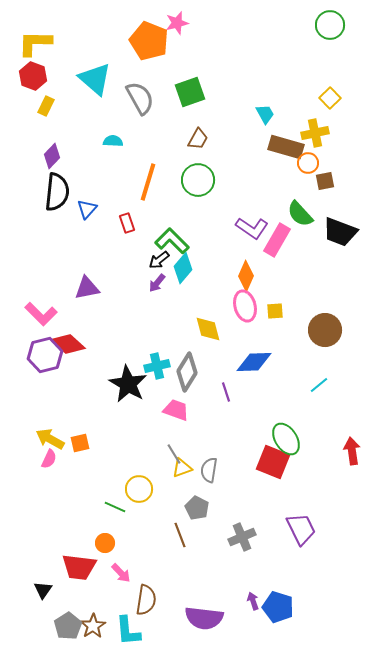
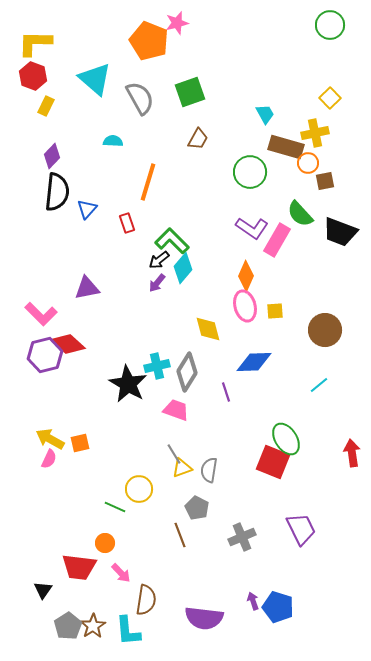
green circle at (198, 180): moved 52 px right, 8 px up
red arrow at (352, 451): moved 2 px down
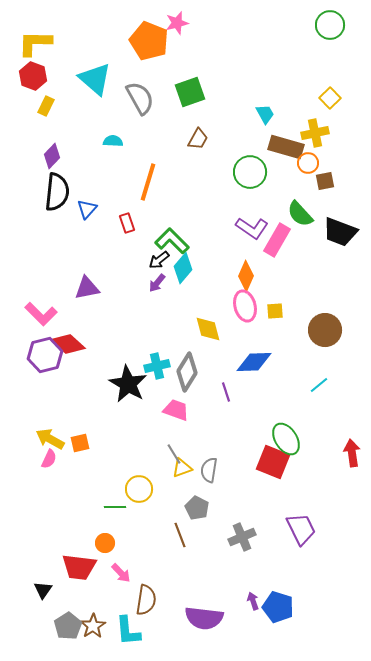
green line at (115, 507): rotated 25 degrees counterclockwise
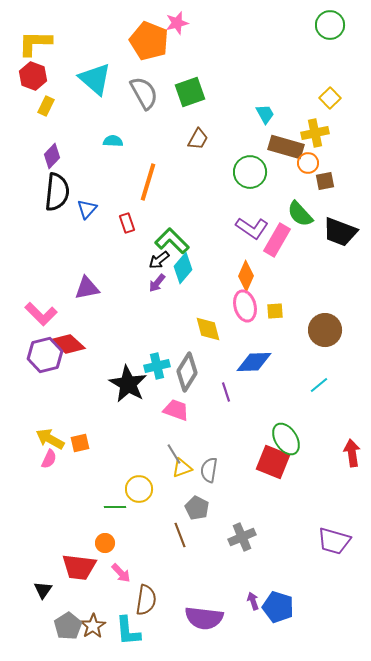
gray semicircle at (140, 98): moved 4 px right, 5 px up
purple trapezoid at (301, 529): moved 33 px right, 12 px down; rotated 132 degrees clockwise
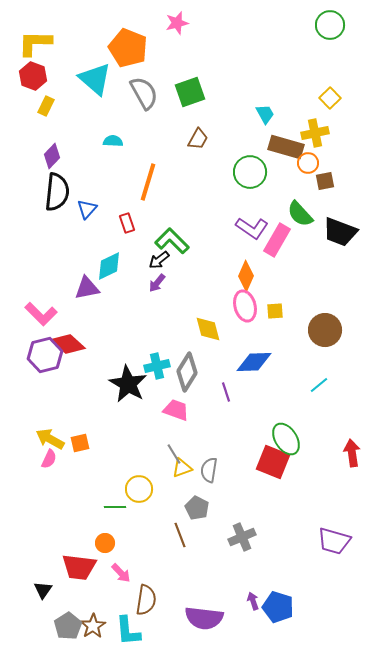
orange pentagon at (149, 41): moved 21 px left, 7 px down
cyan diamond at (183, 268): moved 74 px left, 2 px up; rotated 24 degrees clockwise
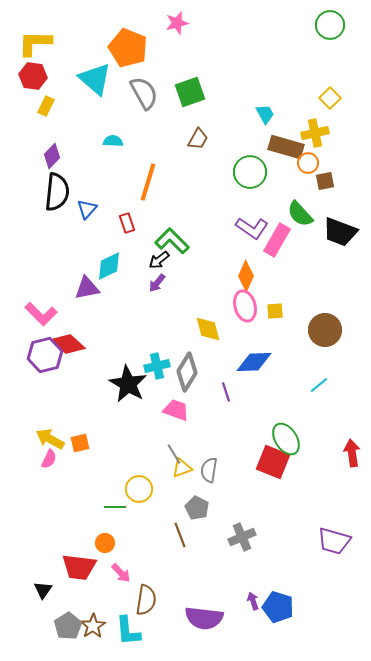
red hexagon at (33, 76): rotated 12 degrees counterclockwise
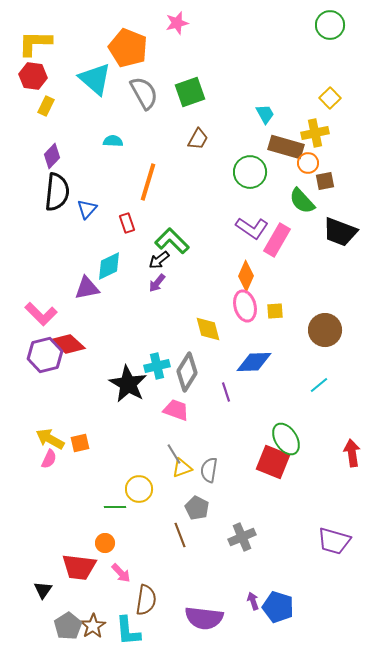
green semicircle at (300, 214): moved 2 px right, 13 px up
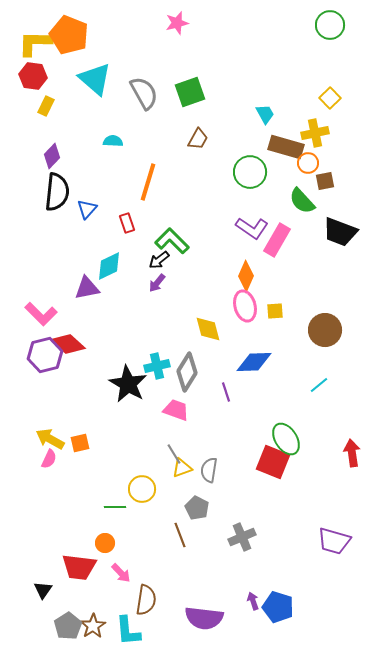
orange pentagon at (128, 48): moved 59 px left, 13 px up
yellow circle at (139, 489): moved 3 px right
